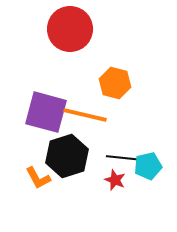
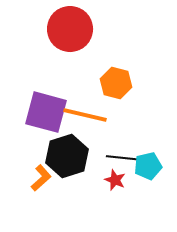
orange hexagon: moved 1 px right
orange L-shape: moved 3 px right; rotated 104 degrees counterclockwise
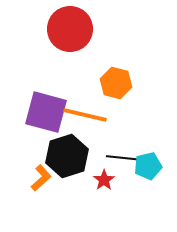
red star: moved 11 px left; rotated 15 degrees clockwise
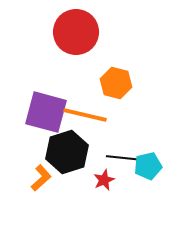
red circle: moved 6 px right, 3 px down
black hexagon: moved 4 px up
red star: rotated 10 degrees clockwise
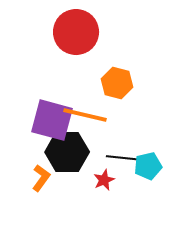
orange hexagon: moved 1 px right
purple square: moved 6 px right, 8 px down
black hexagon: rotated 18 degrees clockwise
orange L-shape: rotated 12 degrees counterclockwise
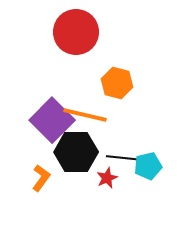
purple square: rotated 30 degrees clockwise
black hexagon: moved 9 px right
red star: moved 3 px right, 2 px up
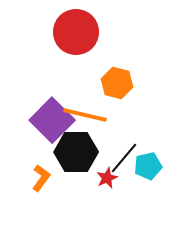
black line: rotated 56 degrees counterclockwise
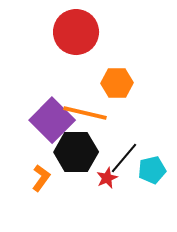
orange hexagon: rotated 16 degrees counterclockwise
orange line: moved 2 px up
cyan pentagon: moved 4 px right, 4 px down
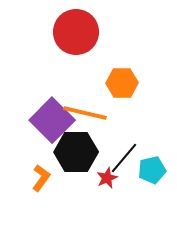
orange hexagon: moved 5 px right
